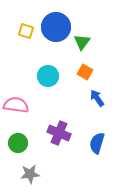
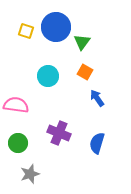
gray star: rotated 12 degrees counterclockwise
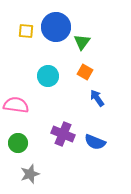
yellow square: rotated 14 degrees counterclockwise
purple cross: moved 4 px right, 1 px down
blue semicircle: moved 2 px left, 1 px up; rotated 85 degrees counterclockwise
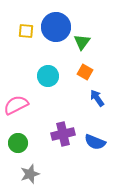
pink semicircle: rotated 35 degrees counterclockwise
purple cross: rotated 35 degrees counterclockwise
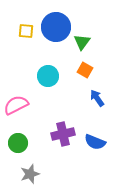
orange square: moved 2 px up
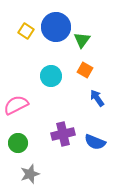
yellow square: rotated 28 degrees clockwise
green triangle: moved 2 px up
cyan circle: moved 3 px right
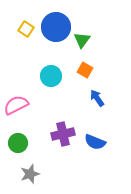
yellow square: moved 2 px up
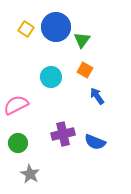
cyan circle: moved 1 px down
blue arrow: moved 2 px up
gray star: rotated 24 degrees counterclockwise
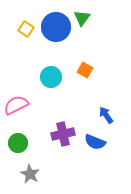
green triangle: moved 22 px up
blue arrow: moved 9 px right, 19 px down
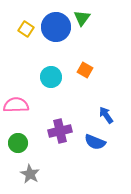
pink semicircle: rotated 25 degrees clockwise
purple cross: moved 3 px left, 3 px up
